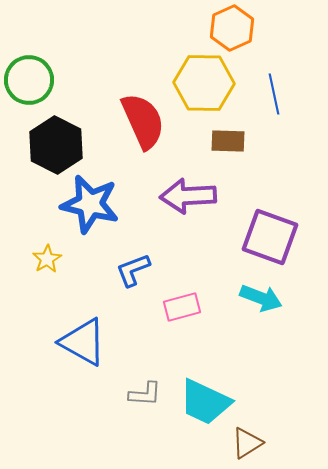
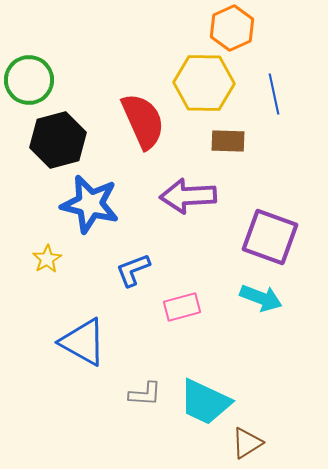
black hexagon: moved 2 px right, 5 px up; rotated 18 degrees clockwise
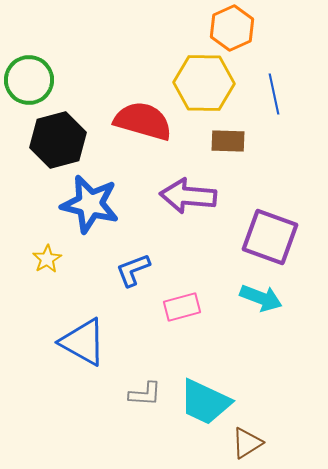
red semicircle: rotated 50 degrees counterclockwise
purple arrow: rotated 8 degrees clockwise
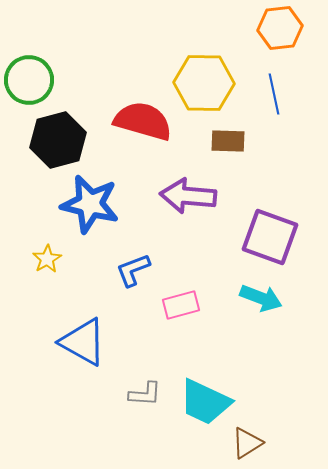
orange hexagon: moved 48 px right; rotated 18 degrees clockwise
pink rectangle: moved 1 px left, 2 px up
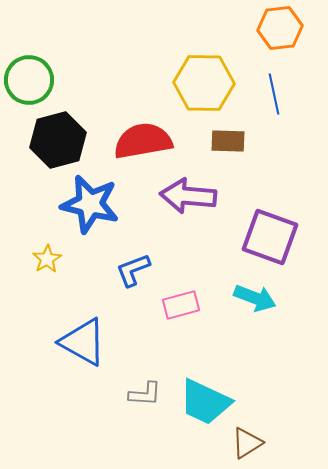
red semicircle: moved 20 px down; rotated 26 degrees counterclockwise
cyan arrow: moved 6 px left
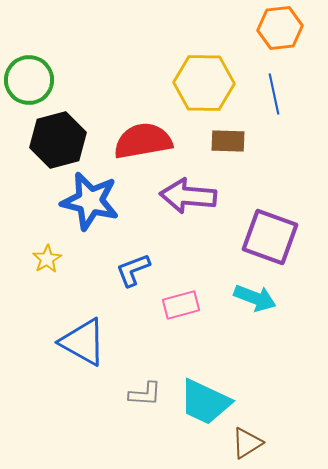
blue star: moved 3 px up
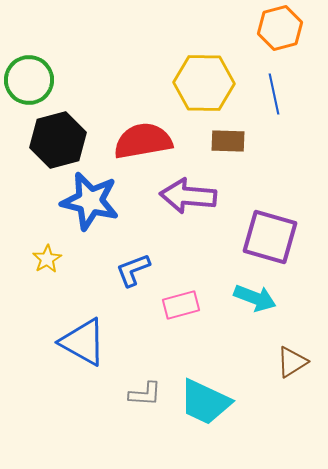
orange hexagon: rotated 9 degrees counterclockwise
purple square: rotated 4 degrees counterclockwise
brown triangle: moved 45 px right, 81 px up
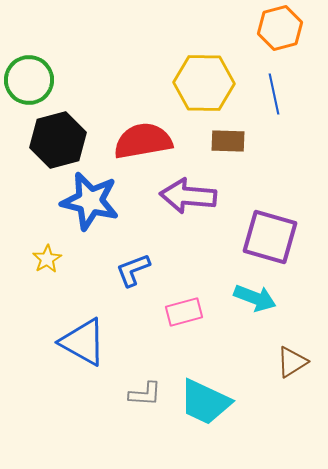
pink rectangle: moved 3 px right, 7 px down
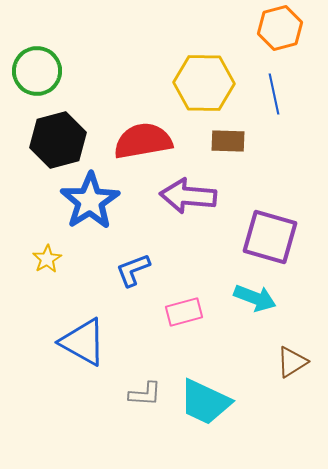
green circle: moved 8 px right, 9 px up
blue star: rotated 26 degrees clockwise
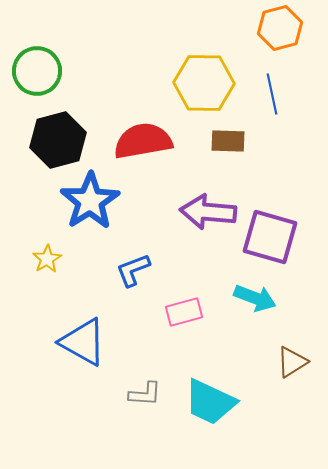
blue line: moved 2 px left
purple arrow: moved 20 px right, 16 px down
cyan trapezoid: moved 5 px right
